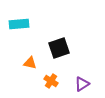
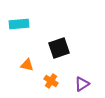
orange triangle: moved 3 px left, 2 px down
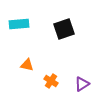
black square: moved 5 px right, 19 px up
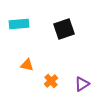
orange cross: rotated 16 degrees clockwise
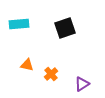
black square: moved 1 px right, 1 px up
orange cross: moved 7 px up
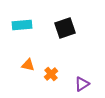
cyan rectangle: moved 3 px right, 1 px down
orange triangle: moved 1 px right
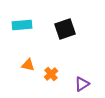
black square: moved 1 px down
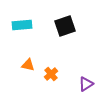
black square: moved 3 px up
purple triangle: moved 4 px right
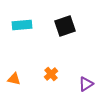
orange triangle: moved 14 px left, 14 px down
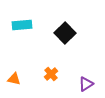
black square: moved 7 px down; rotated 25 degrees counterclockwise
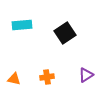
black square: rotated 10 degrees clockwise
orange cross: moved 4 px left, 3 px down; rotated 32 degrees clockwise
purple triangle: moved 9 px up
